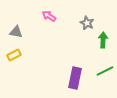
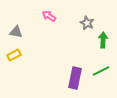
green line: moved 4 px left
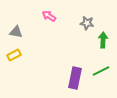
gray star: rotated 16 degrees counterclockwise
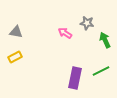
pink arrow: moved 16 px right, 17 px down
green arrow: moved 2 px right; rotated 28 degrees counterclockwise
yellow rectangle: moved 1 px right, 2 px down
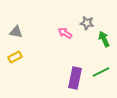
green arrow: moved 1 px left, 1 px up
green line: moved 1 px down
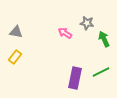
yellow rectangle: rotated 24 degrees counterclockwise
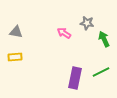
pink arrow: moved 1 px left
yellow rectangle: rotated 48 degrees clockwise
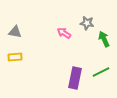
gray triangle: moved 1 px left
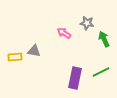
gray triangle: moved 19 px right, 19 px down
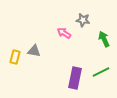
gray star: moved 4 px left, 3 px up
yellow rectangle: rotated 72 degrees counterclockwise
